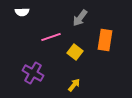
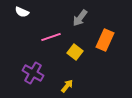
white semicircle: rotated 24 degrees clockwise
orange rectangle: rotated 15 degrees clockwise
yellow arrow: moved 7 px left, 1 px down
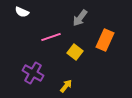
yellow arrow: moved 1 px left
